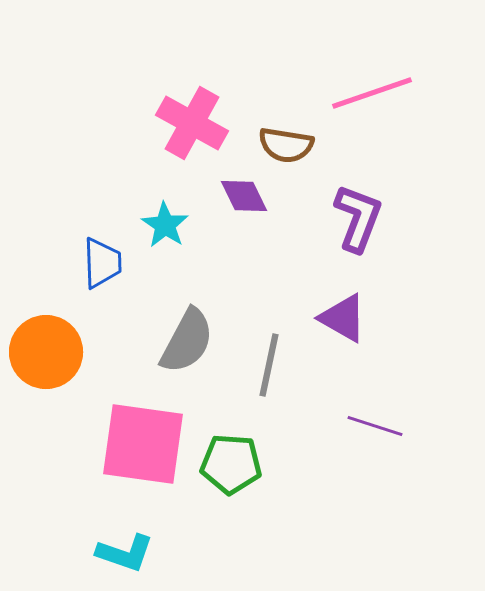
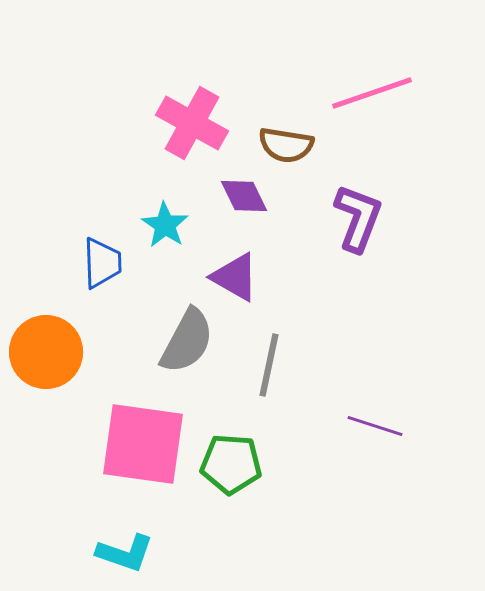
purple triangle: moved 108 px left, 41 px up
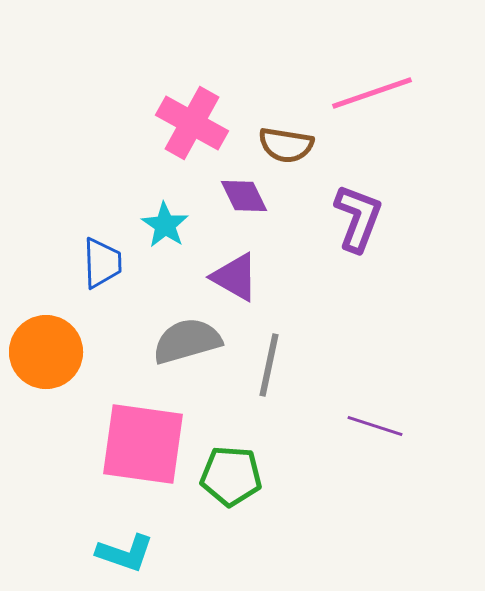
gray semicircle: rotated 134 degrees counterclockwise
green pentagon: moved 12 px down
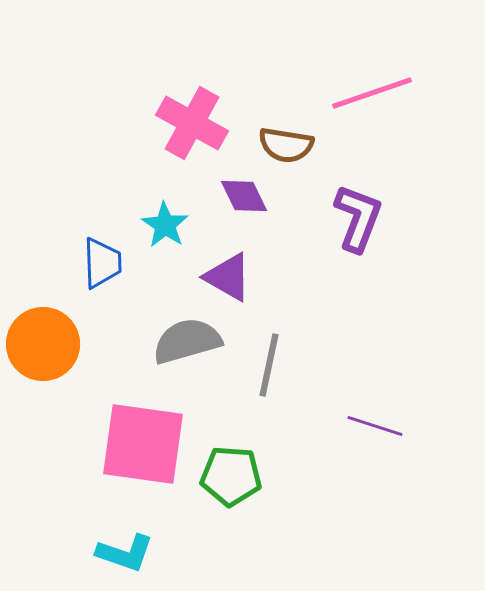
purple triangle: moved 7 px left
orange circle: moved 3 px left, 8 px up
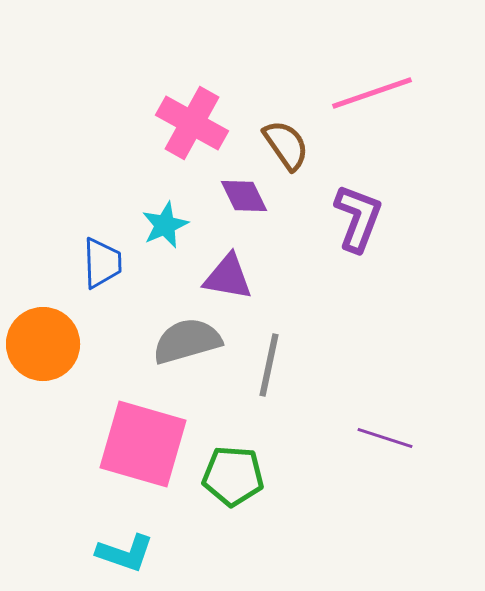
brown semicircle: rotated 134 degrees counterclockwise
cyan star: rotated 15 degrees clockwise
purple triangle: rotated 20 degrees counterclockwise
purple line: moved 10 px right, 12 px down
pink square: rotated 8 degrees clockwise
green pentagon: moved 2 px right
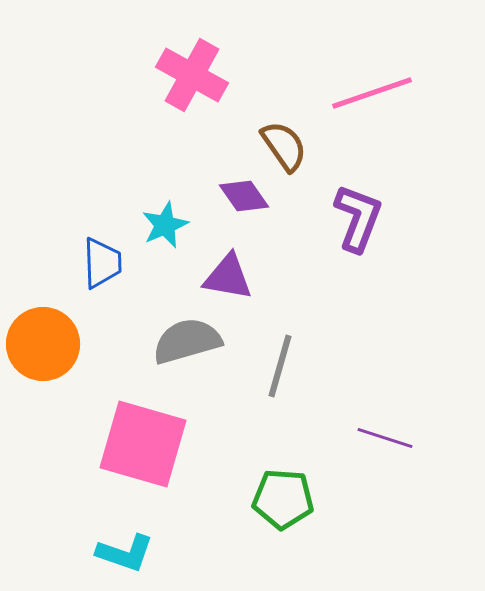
pink cross: moved 48 px up
brown semicircle: moved 2 px left, 1 px down
purple diamond: rotated 9 degrees counterclockwise
gray line: moved 11 px right, 1 px down; rotated 4 degrees clockwise
green pentagon: moved 50 px right, 23 px down
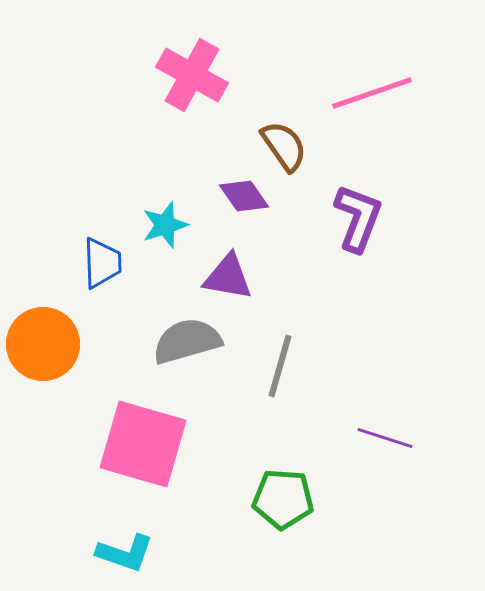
cyan star: rotated 6 degrees clockwise
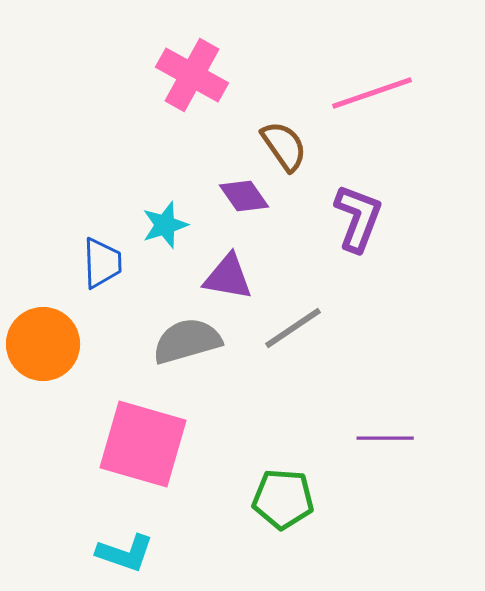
gray line: moved 13 px right, 38 px up; rotated 40 degrees clockwise
purple line: rotated 18 degrees counterclockwise
